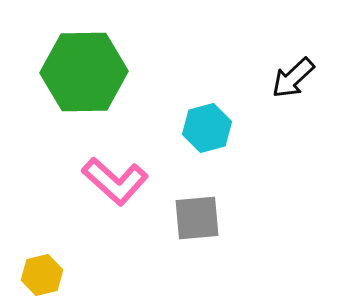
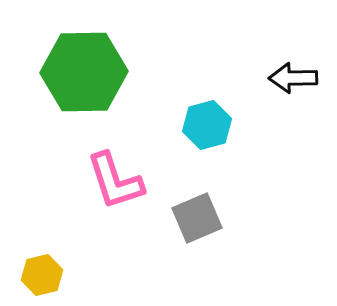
black arrow: rotated 42 degrees clockwise
cyan hexagon: moved 3 px up
pink L-shape: rotated 30 degrees clockwise
gray square: rotated 18 degrees counterclockwise
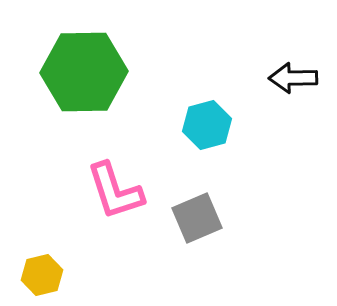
pink L-shape: moved 10 px down
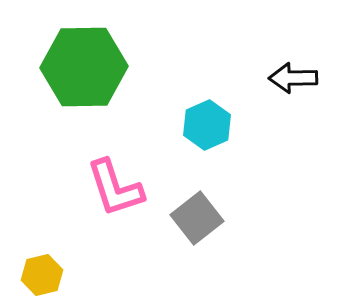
green hexagon: moved 5 px up
cyan hexagon: rotated 9 degrees counterclockwise
pink L-shape: moved 3 px up
gray square: rotated 15 degrees counterclockwise
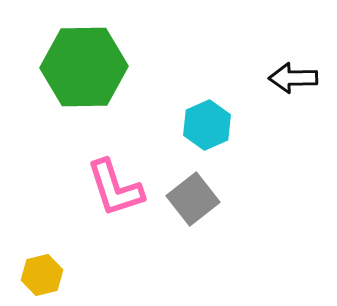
gray square: moved 4 px left, 19 px up
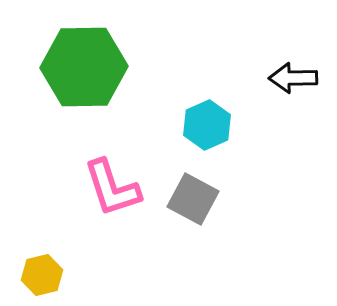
pink L-shape: moved 3 px left
gray square: rotated 24 degrees counterclockwise
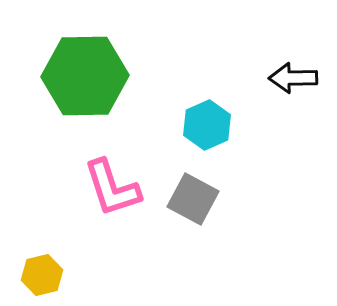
green hexagon: moved 1 px right, 9 px down
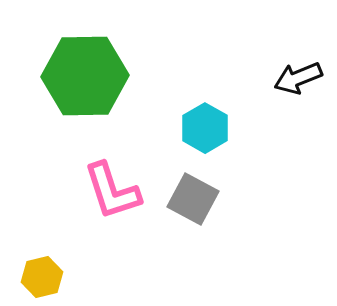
black arrow: moved 5 px right; rotated 21 degrees counterclockwise
cyan hexagon: moved 2 px left, 3 px down; rotated 6 degrees counterclockwise
pink L-shape: moved 3 px down
yellow hexagon: moved 2 px down
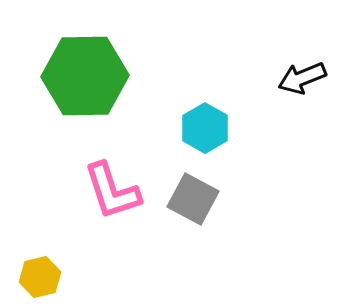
black arrow: moved 4 px right
yellow hexagon: moved 2 px left
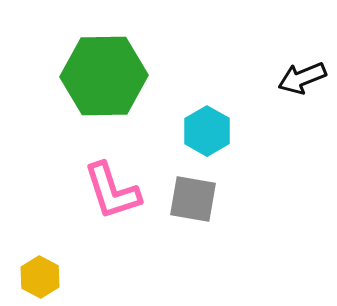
green hexagon: moved 19 px right
cyan hexagon: moved 2 px right, 3 px down
gray square: rotated 18 degrees counterclockwise
yellow hexagon: rotated 18 degrees counterclockwise
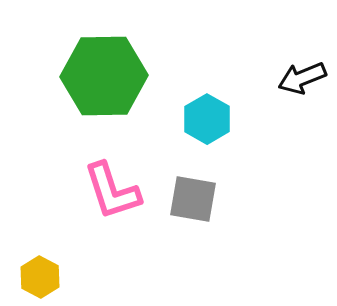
cyan hexagon: moved 12 px up
